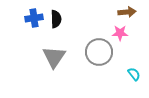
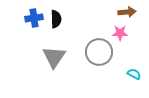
cyan semicircle: rotated 24 degrees counterclockwise
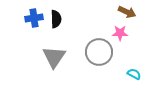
brown arrow: rotated 30 degrees clockwise
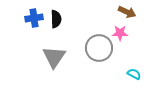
gray circle: moved 4 px up
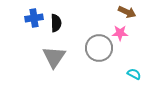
black semicircle: moved 4 px down
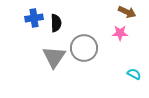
gray circle: moved 15 px left
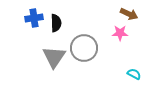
brown arrow: moved 2 px right, 2 px down
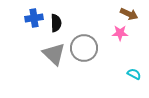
gray triangle: moved 3 px up; rotated 20 degrees counterclockwise
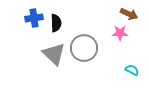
cyan semicircle: moved 2 px left, 4 px up
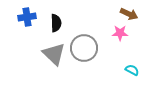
blue cross: moved 7 px left, 1 px up
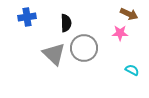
black semicircle: moved 10 px right
